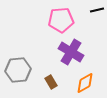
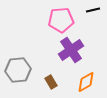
black line: moved 4 px left
purple cross: moved 2 px up; rotated 25 degrees clockwise
orange diamond: moved 1 px right, 1 px up
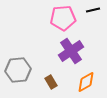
pink pentagon: moved 2 px right, 2 px up
purple cross: moved 1 px down
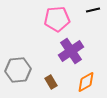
pink pentagon: moved 6 px left, 1 px down
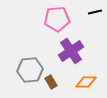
black line: moved 2 px right, 2 px down
gray hexagon: moved 12 px right
orange diamond: rotated 30 degrees clockwise
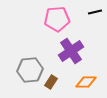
brown rectangle: rotated 64 degrees clockwise
